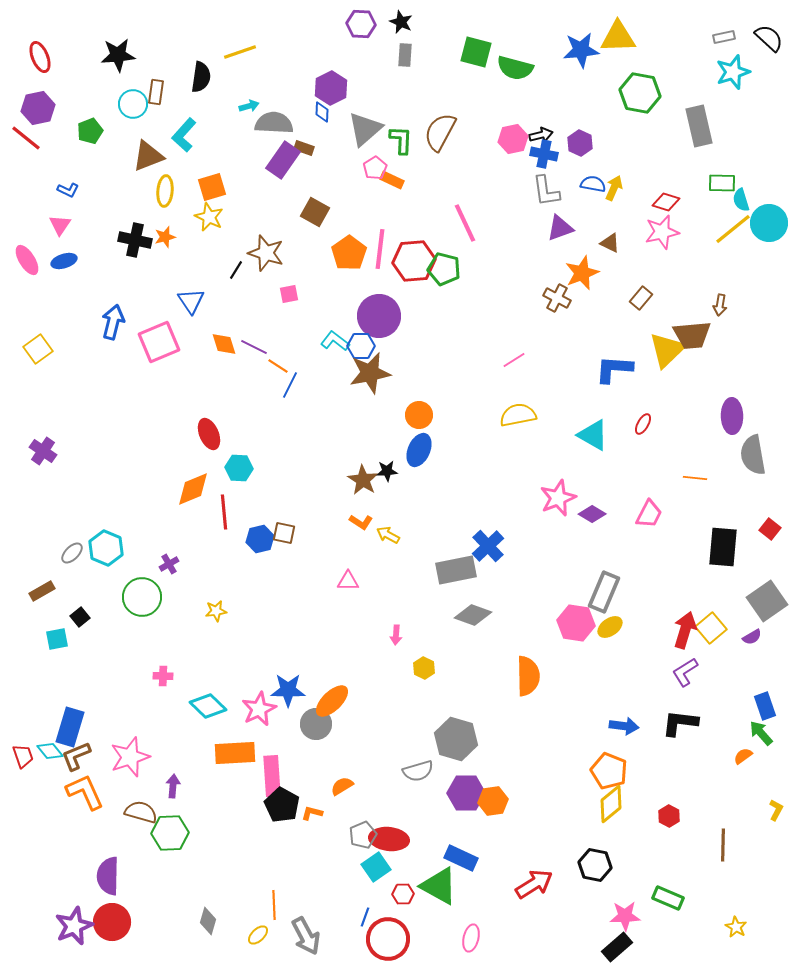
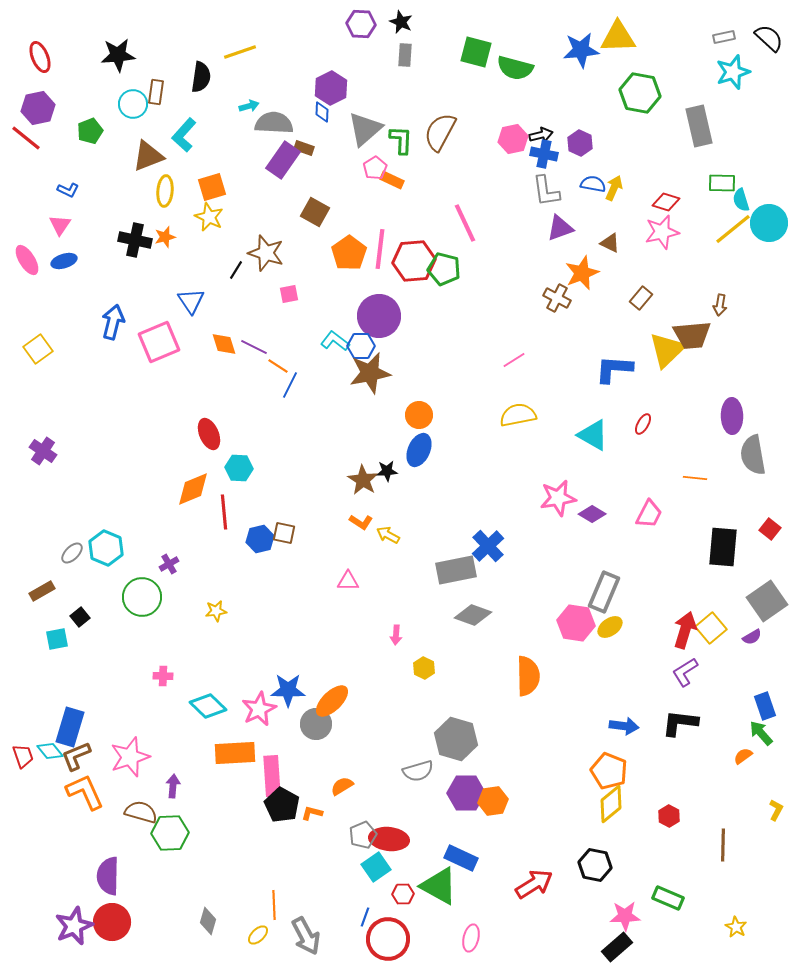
pink star at (558, 498): rotated 12 degrees clockwise
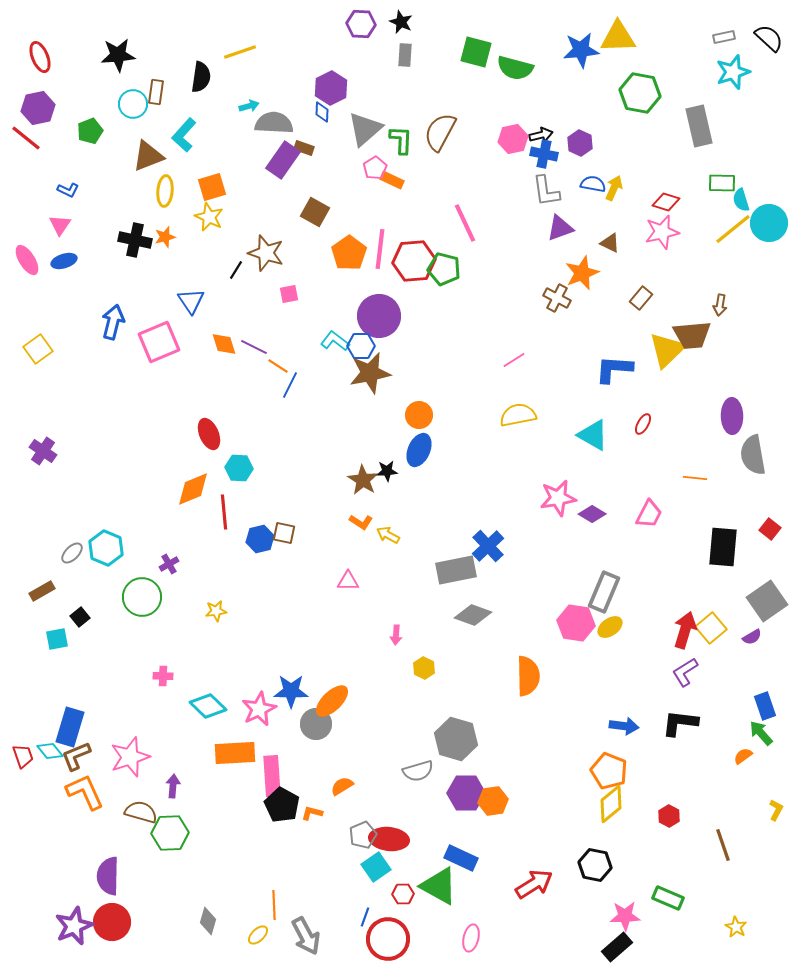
blue star at (288, 690): moved 3 px right, 1 px down
brown line at (723, 845): rotated 20 degrees counterclockwise
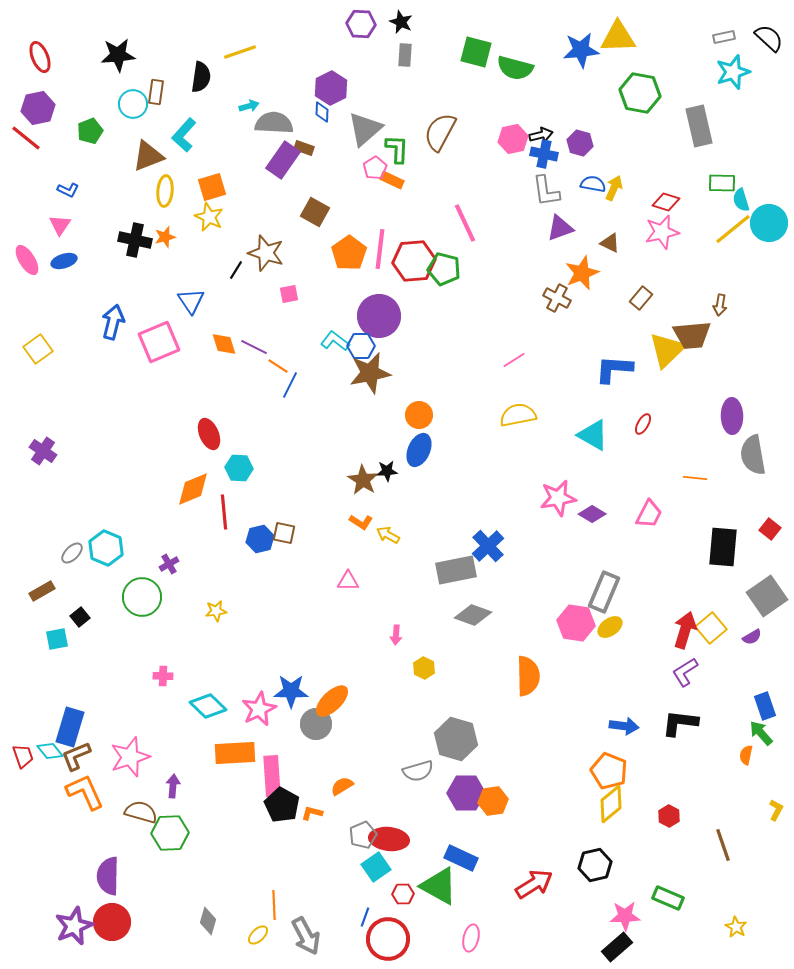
green L-shape at (401, 140): moved 4 px left, 9 px down
purple hexagon at (580, 143): rotated 10 degrees counterclockwise
gray square at (767, 601): moved 5 px up
orange semicircle at (743, 756): moved 3 px right, 1 px up; rotated 42 degrees counterclockwise
black hexagon at (595, 865): rotated 24 degrees counterclockwise
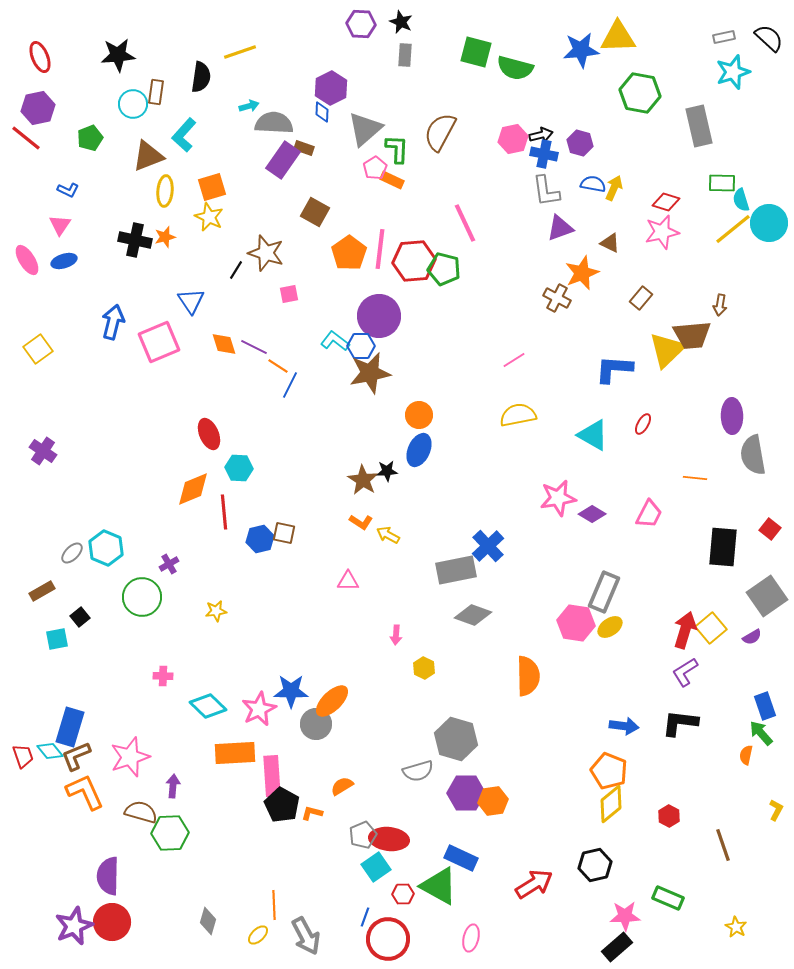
green pentagon at (90, 131): moved 7 px down
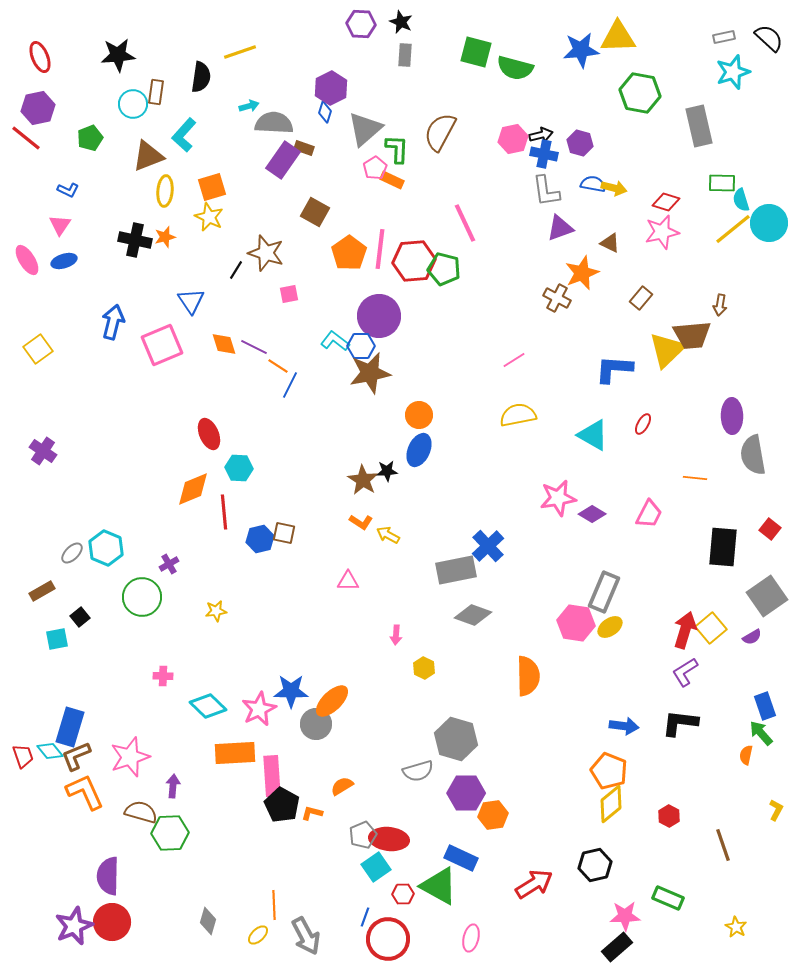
blue diamond at (322, 112): moved 3 px right; rotated 15 degrees clockwise
yellow arrow at (614, 188): rotated 80 degrees clockwise
pink square at (159, 342): moved 3 px right, 3 px down
orange hexagon at (493, 801): moved 14 px down
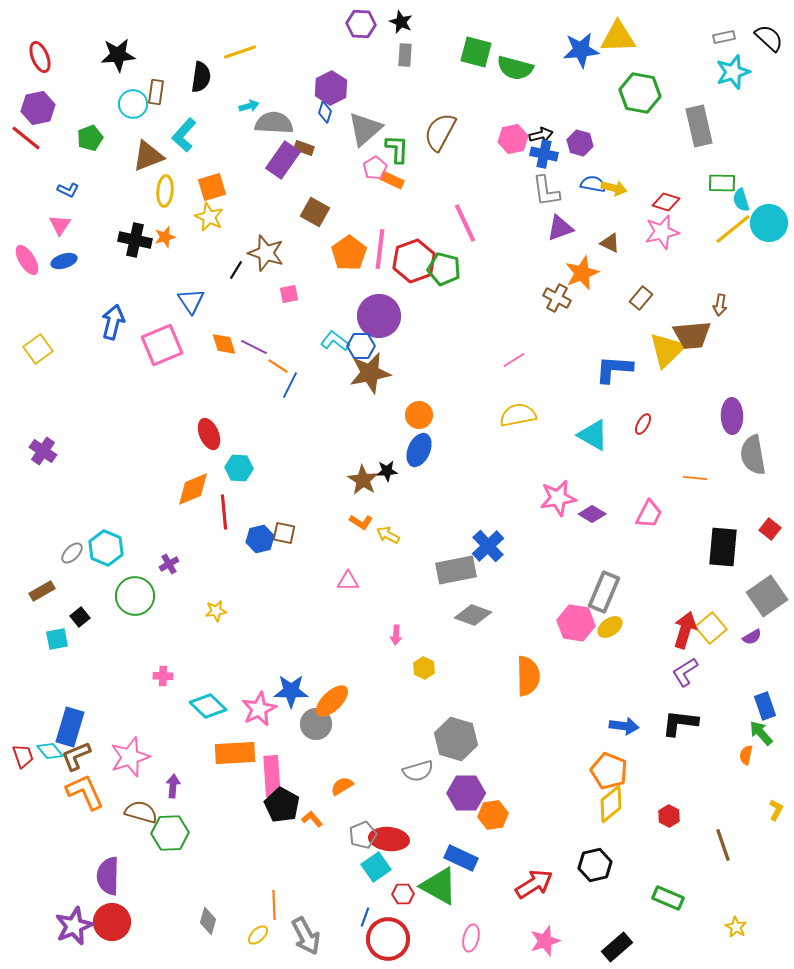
red hexagon at (414, 261): rotated 15 degrees counterclockwise
green circle at (142, 597): moved 7 px left, 1 px up
orange L-shape at (312, 813): moved 6 px down; rotated 35 degrees clockwise
pink star at (625, 916): moved 80 px left, 25 px down; rotated 16 degrees counterclockwise
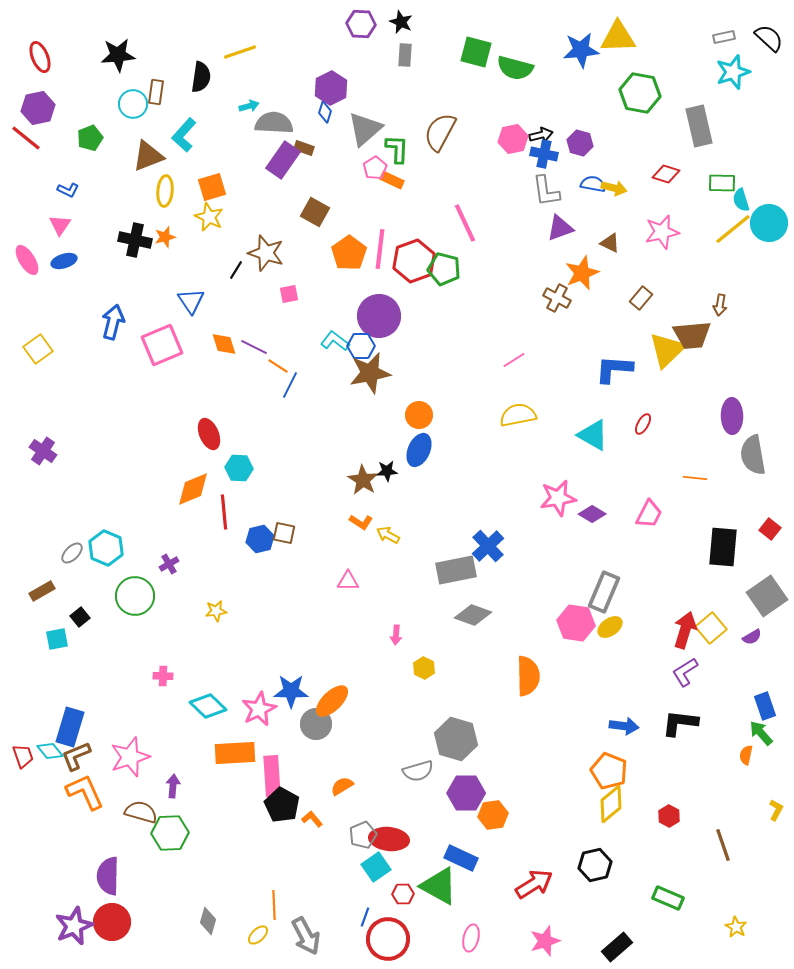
red diamond at (666, 202): moved 28 px up
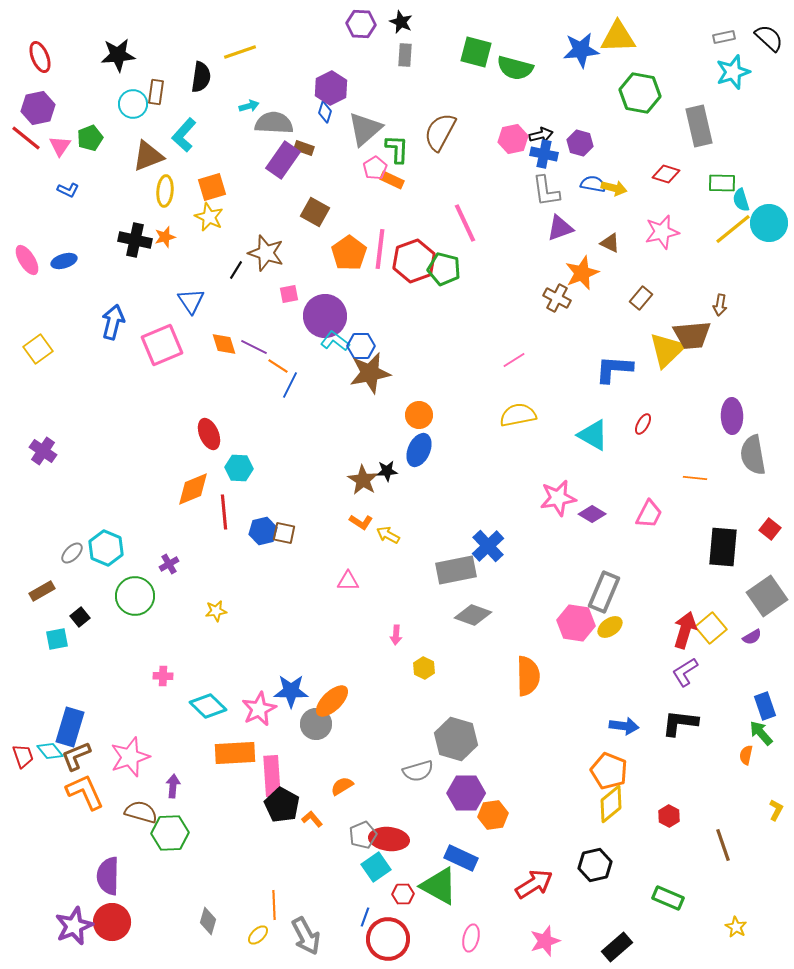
pink triangle at (60, 225): moved 79 px up
purple circle at (379, 316): moved 54 px left
blue hexagon at (260, 539): moved 3 px right, 8 px up
